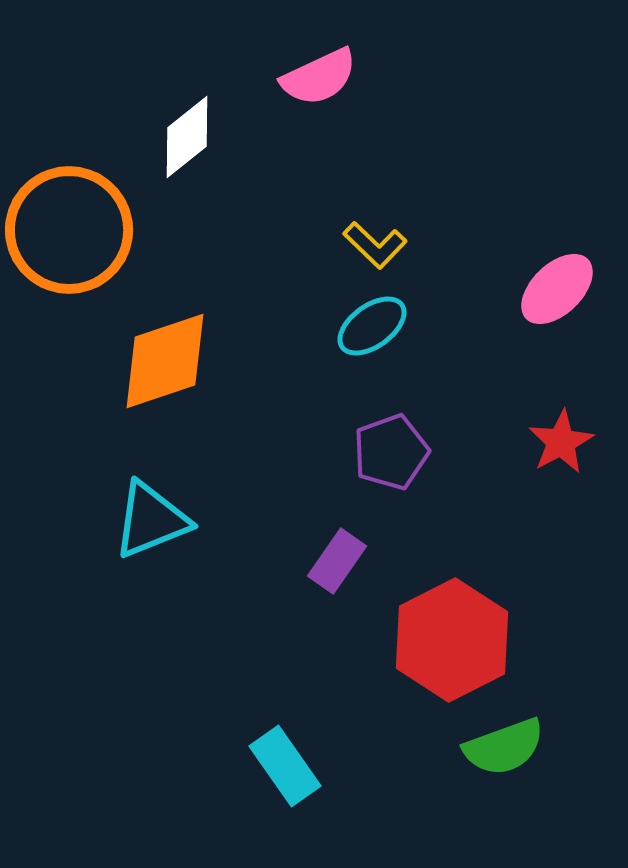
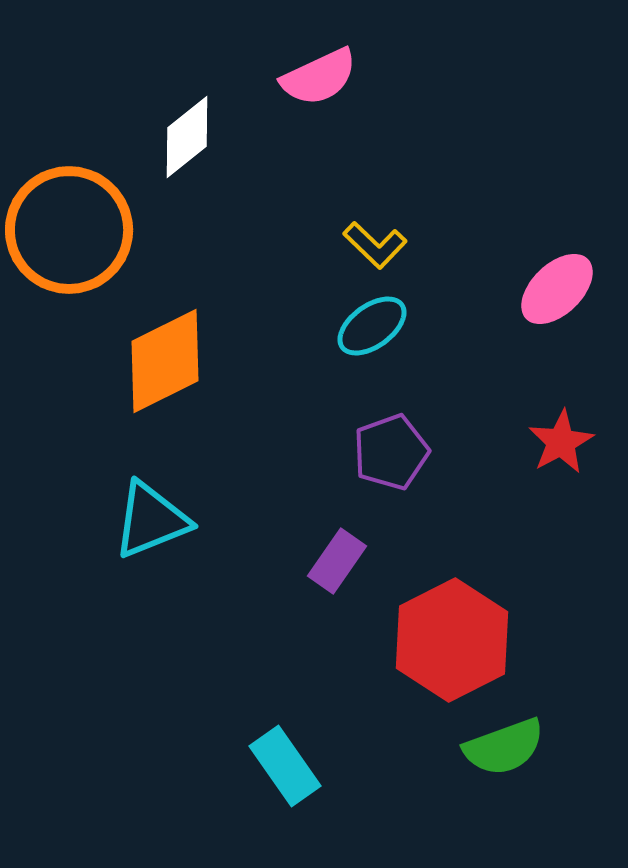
orange diamond: rotated 8 degrees counterclockwise
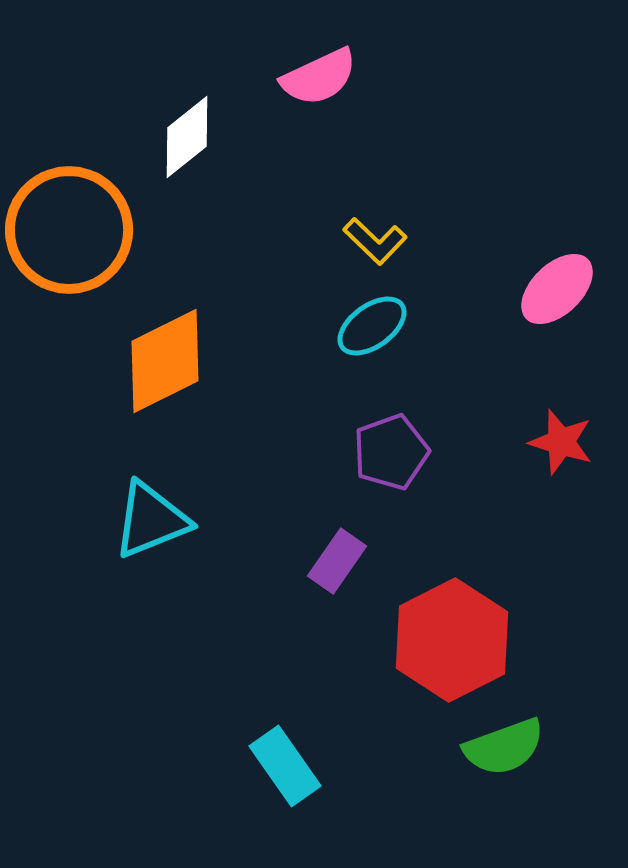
yellow L-shape: moved 4 px up
red star: rotated 26 degrees counterclockwise
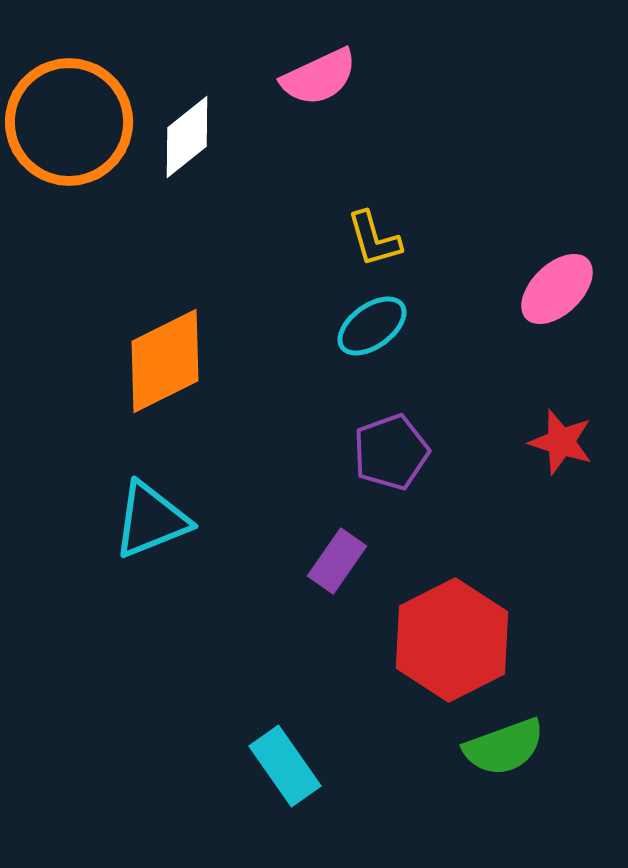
orange circle: moved 108 px up
yellow L-shape: moved 1 px left, 2 px up; rotated 30 degrees clockwise
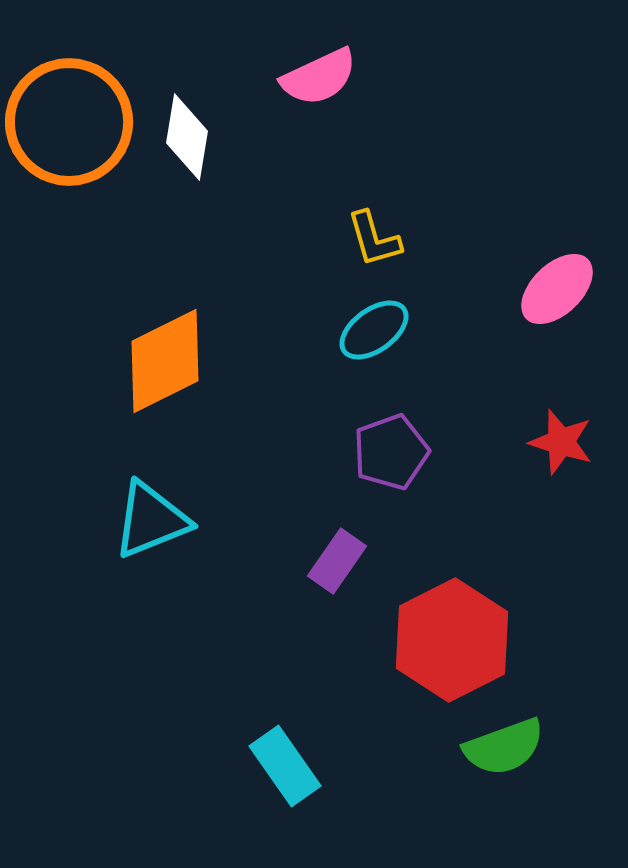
white diamond: rotated 42 degrees counterclockwise
cyan ellipse: moved 2 px right, 4 px down
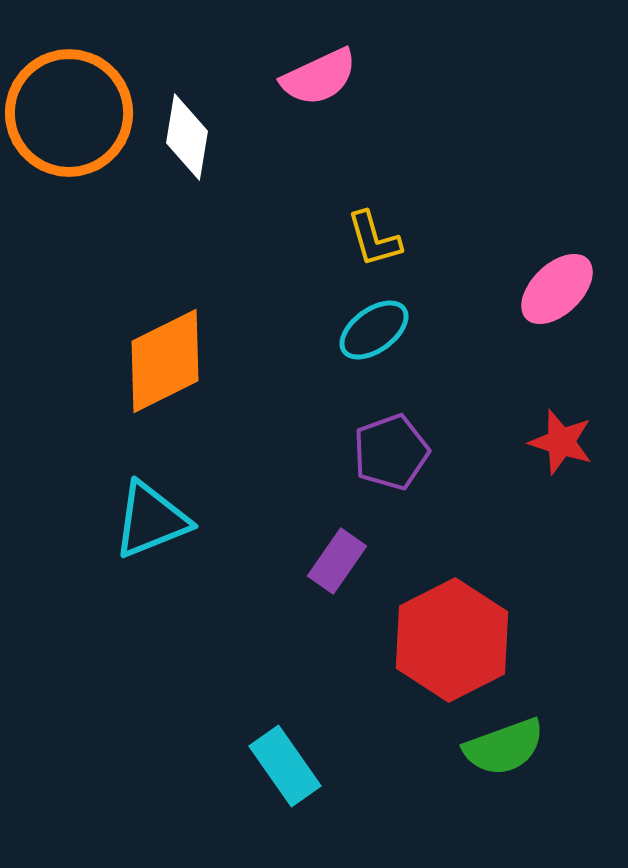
orange circle: moved 9 px up
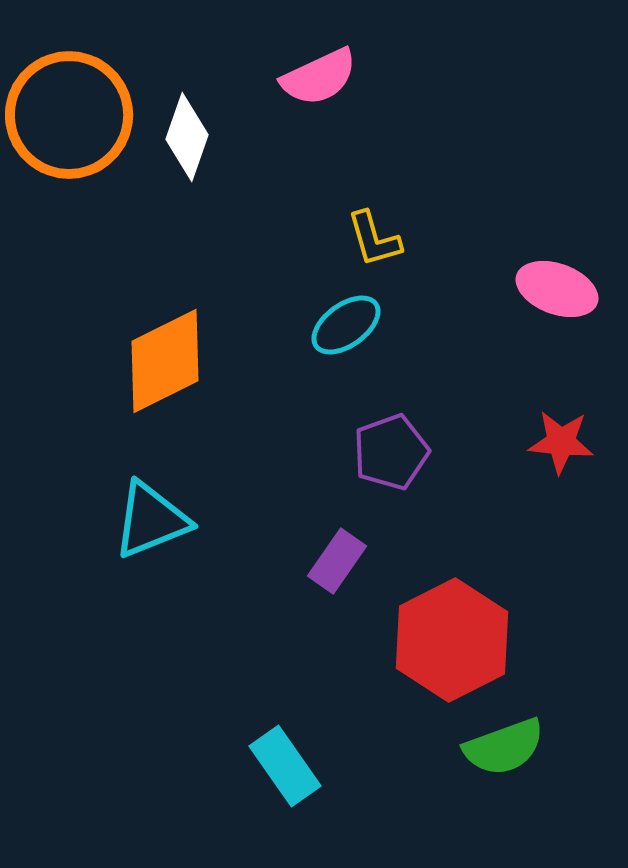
orange circle: moved 2 px down
white diamond: rotated 10 degrees clockwise
pink ellipse: rotated 64 degrees clockwise
cyan ellipse: moved 28 px left, 5 px up
red star: rotated 12 degrees counterclockwise
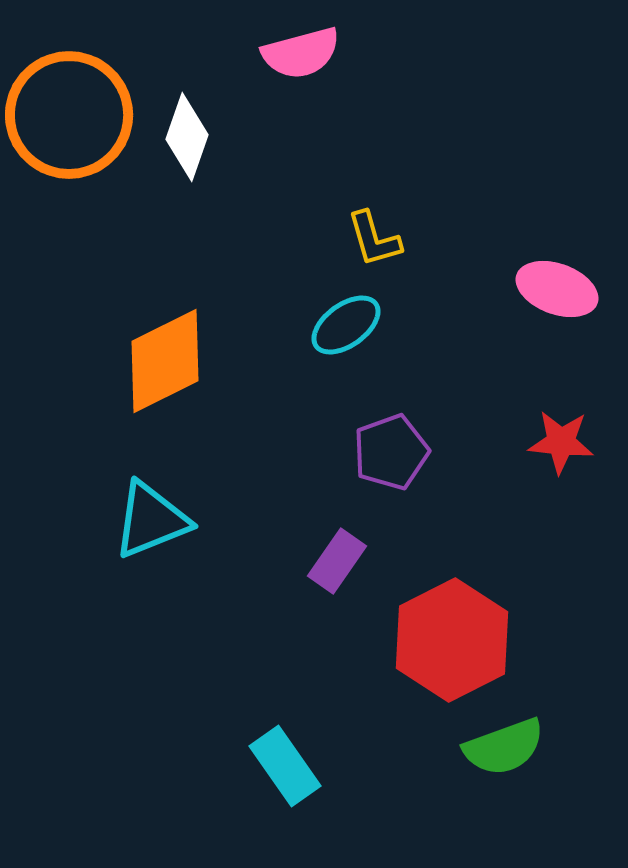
pink semicircle: moved 18 px left, 24 px up; rotated 10 degrees clockwise
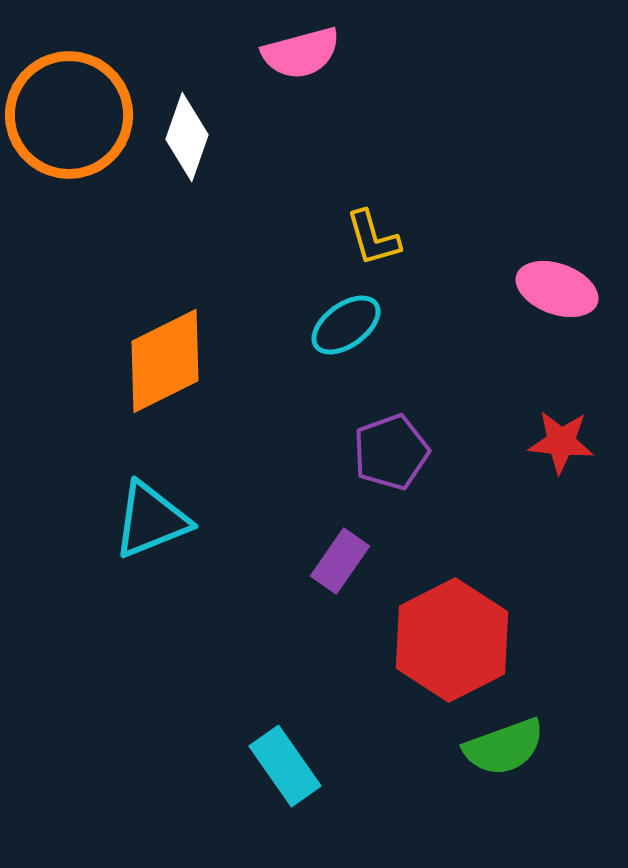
yellow L-shape: moved 1 px left, 1 px up
purple rectangle: moved 3 px right
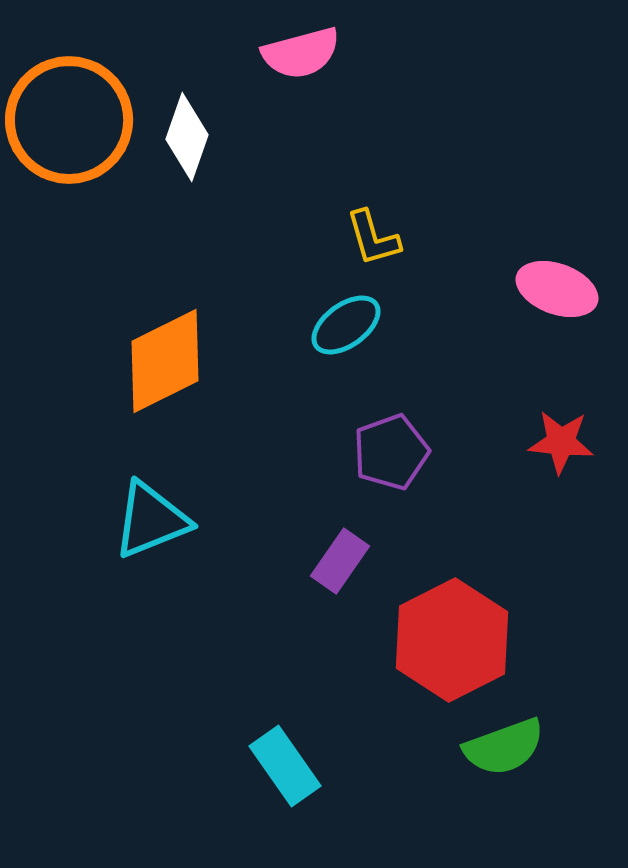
orange circle: moved 5 px down
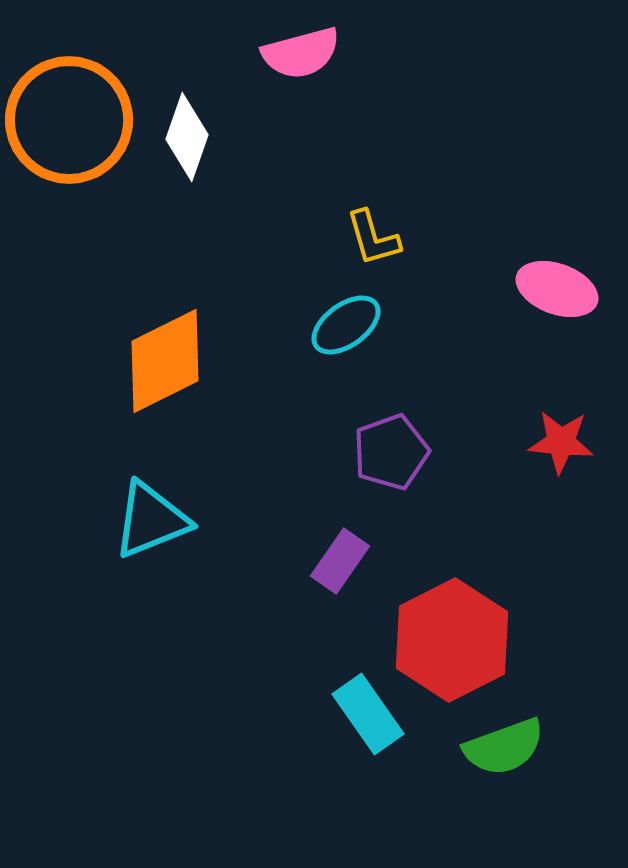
cyan rectangle: moved 83 px right, 52 px up
